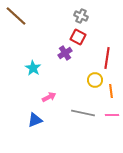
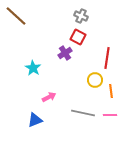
pink line: moved 2 px left
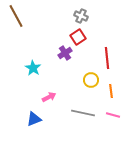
brown line: rotated 20 degrees clockwise
red square: rotated 28 degrees clockwise
red line: rotated 15 degrees counterclockwise
yellow circle: moved 4 px left
pink line: moved 3 px right; rotated 16 degrees clockwise
blue triangle: moved 1 px left, 1 px up
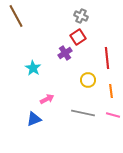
yellow circle: moved 3 px left
pink arrow: moved 2 px left, 2 px down
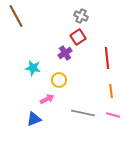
cyan star: rotated 21 degrees counterclockwise
yellow circle: moved 29 px left
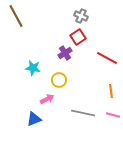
red line: rotated 55 degrees counterclockwise
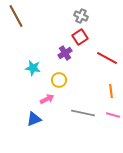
red square: moved 2 px right
